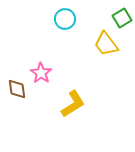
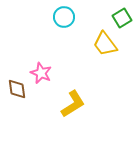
cyan circle: moved 1 px left, 2 px up
yellow trapezoid: moved 1 px left
pink star: rotated 10 degrees counterclockwise
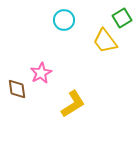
cyan circle: moved 3 px down
yellow trapezoid: moved 3 px up
pink star: rotated 20 degrees clockwise
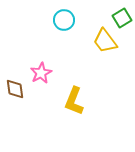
brown diamond: moved 2 px left
yellow L-shape: moved 1 px right, 3 px up; rotated 144 degrees clockwise
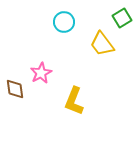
cyan circle: moved 2 px down
yellow trapezoid: moved 3 px left, 3 px down
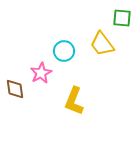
green square: rotated 36 degrees clockwise
cyan circle: moved 29 px down
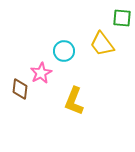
brown diamond: moved 5 px right; rotated 15 degrees clockwise
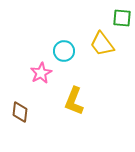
brown diamond: moved 23 px down
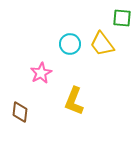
cyan circle: moved 6 px right, 7 px up
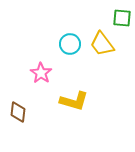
pink star: rotated 10 degrees counterclockwise
yellow L-shape: rotated 96 degrees counterclockwise
brown diamond: moved 2 px left
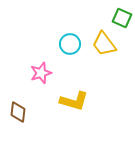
green square: rotated 18 degrees clockwise
yellow trapezoid: moved 2 px right
pink star: rotated 20 degrees clockwise
